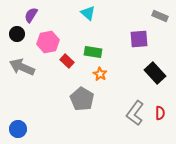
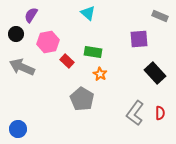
black circle: moved 1 px left
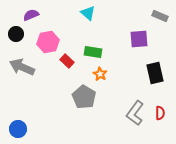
purple semicircle: rotated 35 degrees clockwise
black rectangle: rotated 30 degrees clockwise
gray pentagon: moved 2 px right, 2 px up
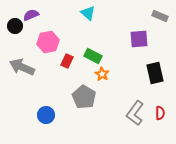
black circle: moved 1 px left, 8 px up
green rectangle: moved 4 px down; rotated 18 degrees clockwise
red rectangle: rotated 72 degrees clockwise
orange star: moved 2 px right
blue circle: moved 28 px right, 14 px up
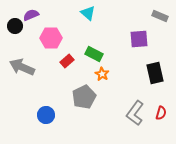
pink hexagon: moved 3 px right, 4 px up; rotated 10 degrees clockwise
green rectangle: moved 1 px right, 2 px up
red rectangle: rotated 24 degrees clockwise
gray pentagon: rotated 15 degrees clockwise
red semicircle: moved 1 px right; rotated 16 degrees clockwise
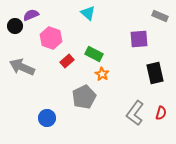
pink hexagon: rotated 20 degrees clockwise
blue circle: moved 1 px right, 3 px down
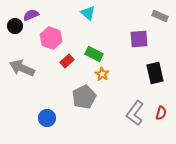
gray arrow: moved 1 px down
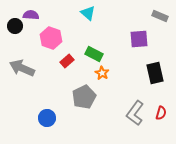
purple semicircle: rotated 28 degrees clockwise
orange star: moved 1 px up
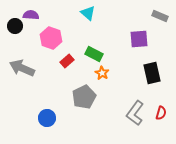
black rectangle: moved 3 px left
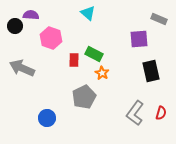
gray rectangle: moved 1 px left, 3 px down
red rectangle: moved 7 px right, 1 px up; rotated 48 degrees counterclockwise
black rectangle: moved 1 px left, 2 px up
